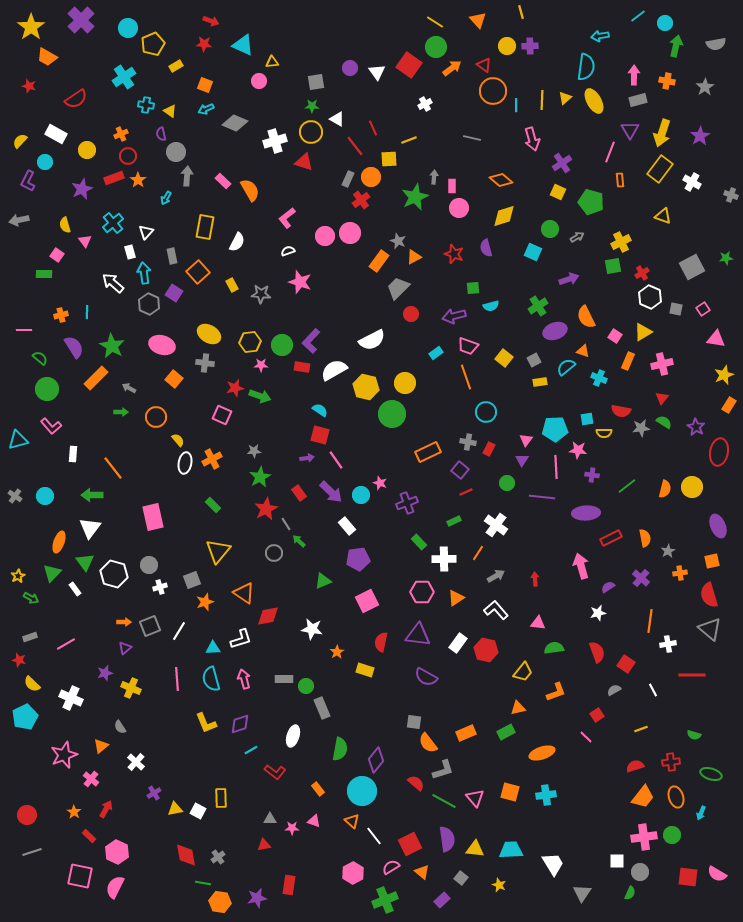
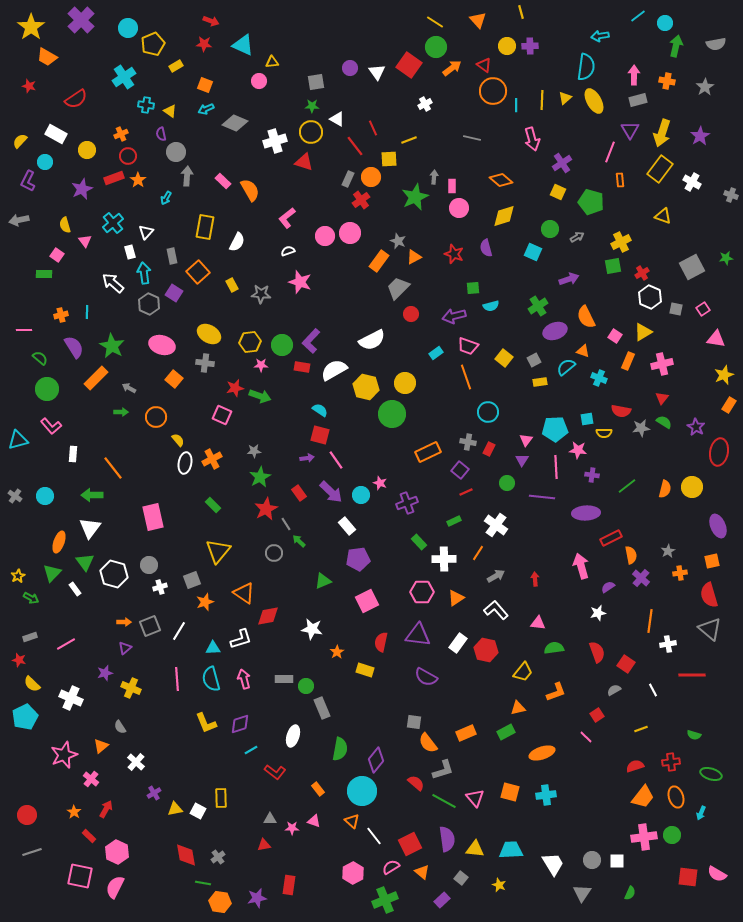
cyan circle at (486, 412): moved 2 px right
orange semicircle at (645, 538): moved 14 px left, 17 px down
gray circle at (640, 872): moved 48 px left, 12 px up
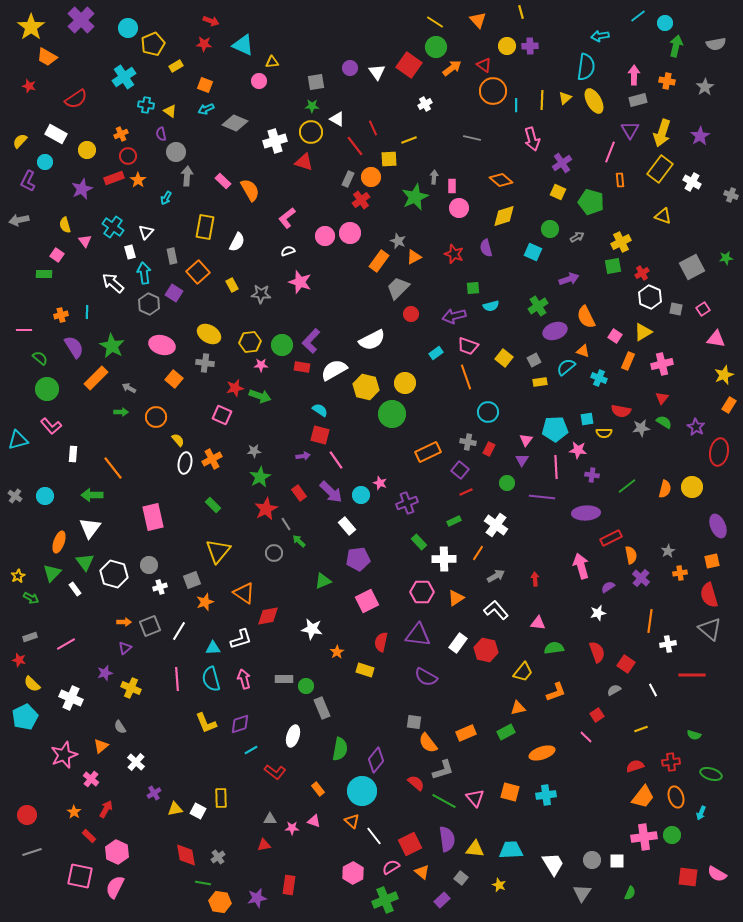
cyan cross at (113, 223): moved 4 px down; rotated 15 degrees counterclockwise
purple arrow at (307, 458): moved 4 px left, 2 px up
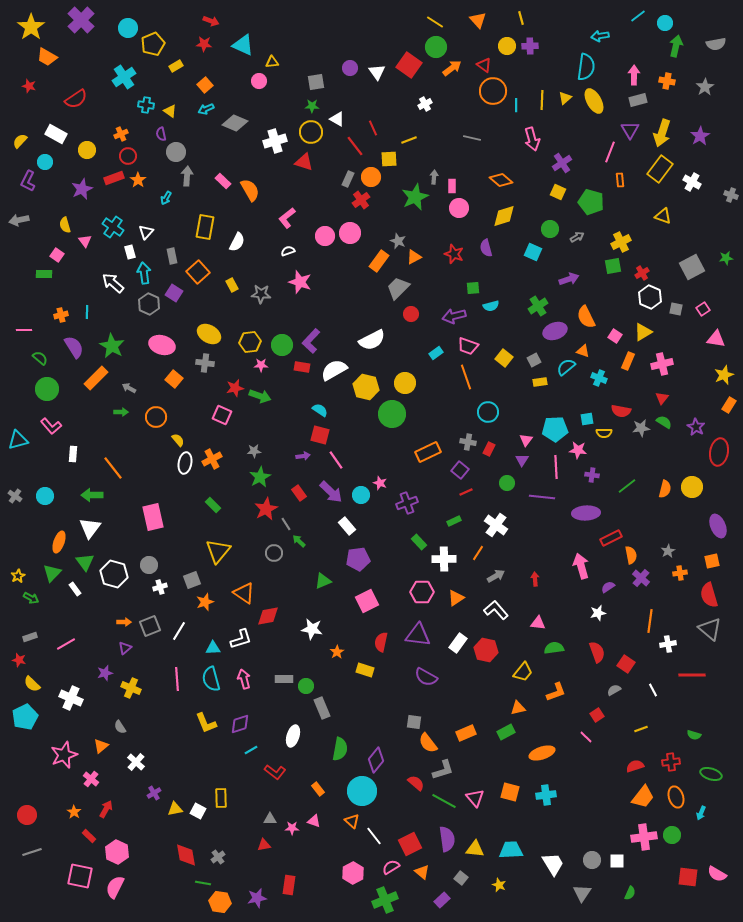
yellow line at (521, 12): moved 6 px down
orange square at (205, 85): rotated 28 degrees clockwise
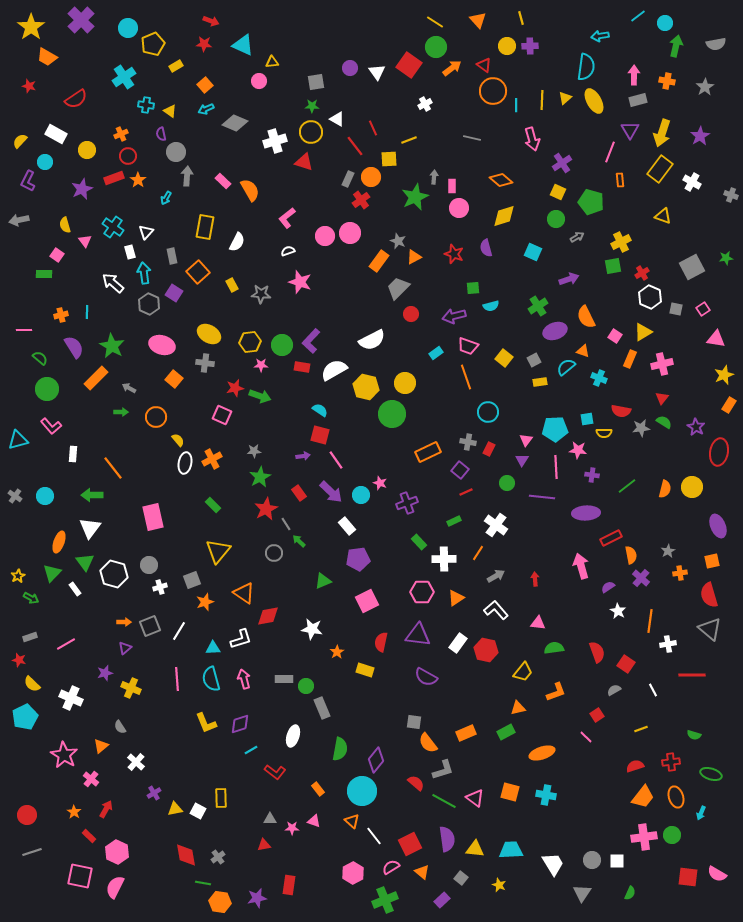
green circle at (550, 229): moved 6 px right, 10 px up
orange rectangle at (628, 361): moved 2 px right, 2 px up
white star at (598, 613): moved 20 px right, 2 px up; rotated 28 degrees counterclockwise
pink star at (64, 755): rotated 20 degrees counterclockwise
cyan cross at (546, 795): rotated 18 degrees clockwise
pink triangle at (475, 798): rotated 12 degrees counterclockwise
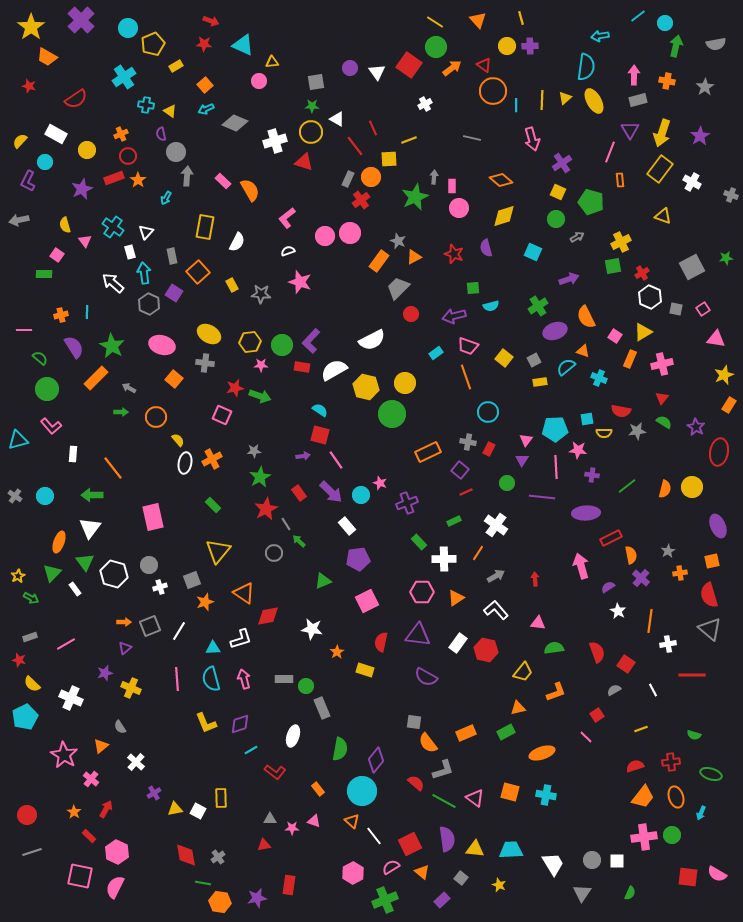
gray star at (641, 428): moved 4 px left, 3 px down
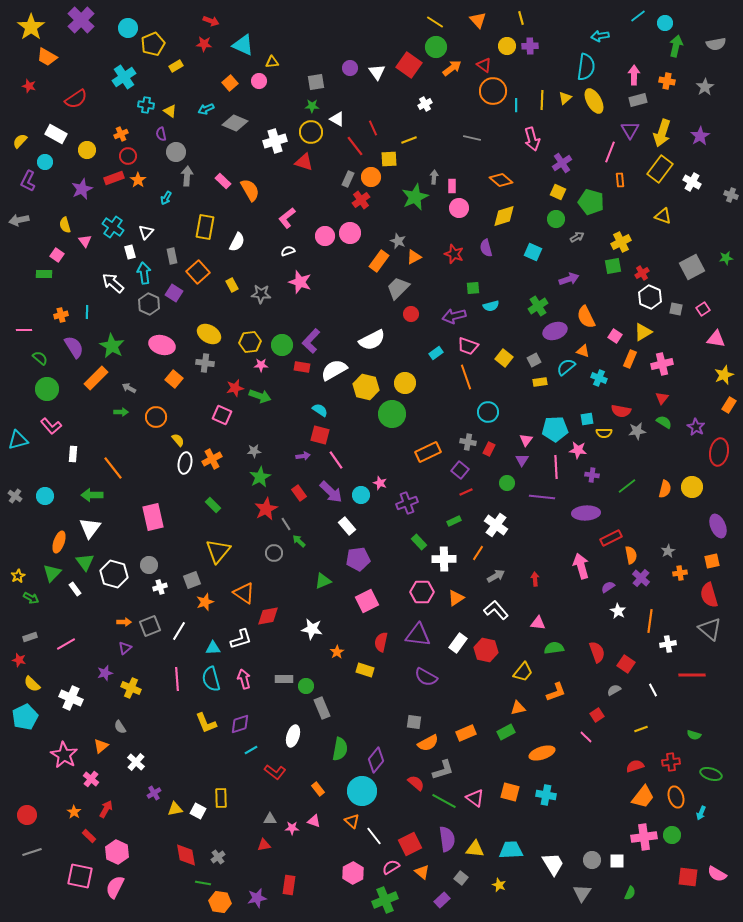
orange square at (205, 85): moved 25 px right, 2 px up
orange semicircle at (428, 743): rotated 80 degrees counterclockwise
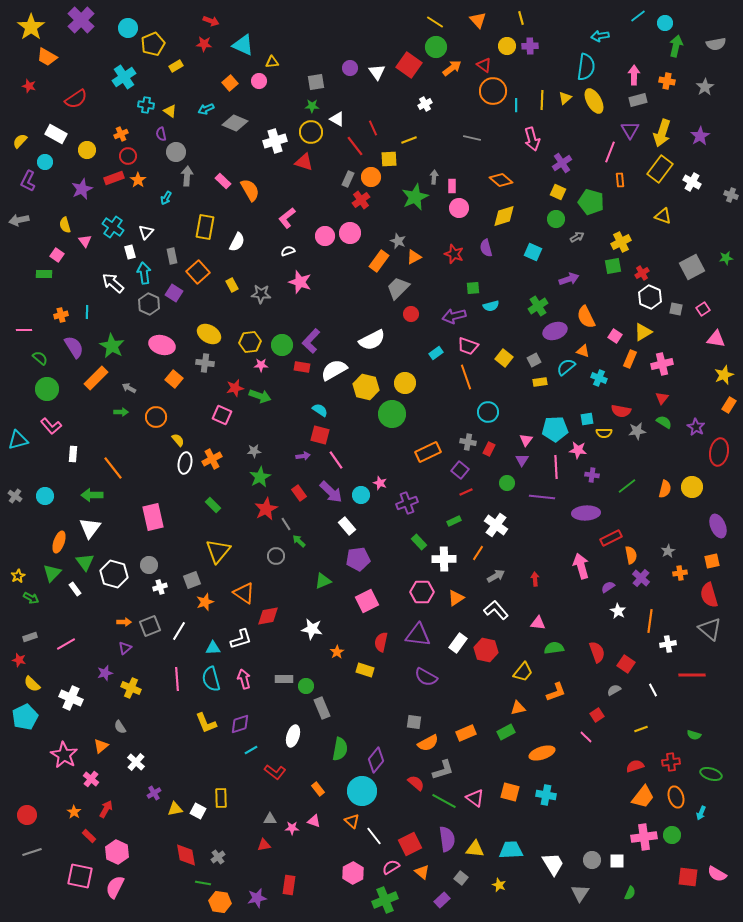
gray circle at (274, 553): moved 2 px right, 3 px down
gray triangle at (582, 893): moved 2 px left
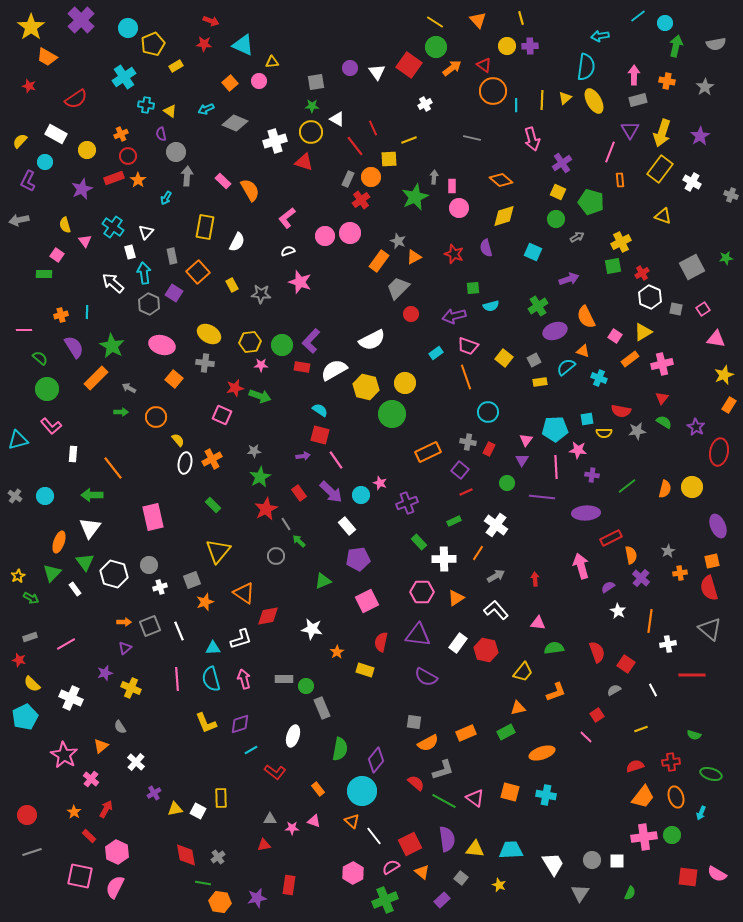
orange rectangle at (630, 359): rotated 30 degrees clockwise
red semicircle at (709, 595): moved 7 px up
white line at (179, 631): rotated 54 degrees counterclockwise
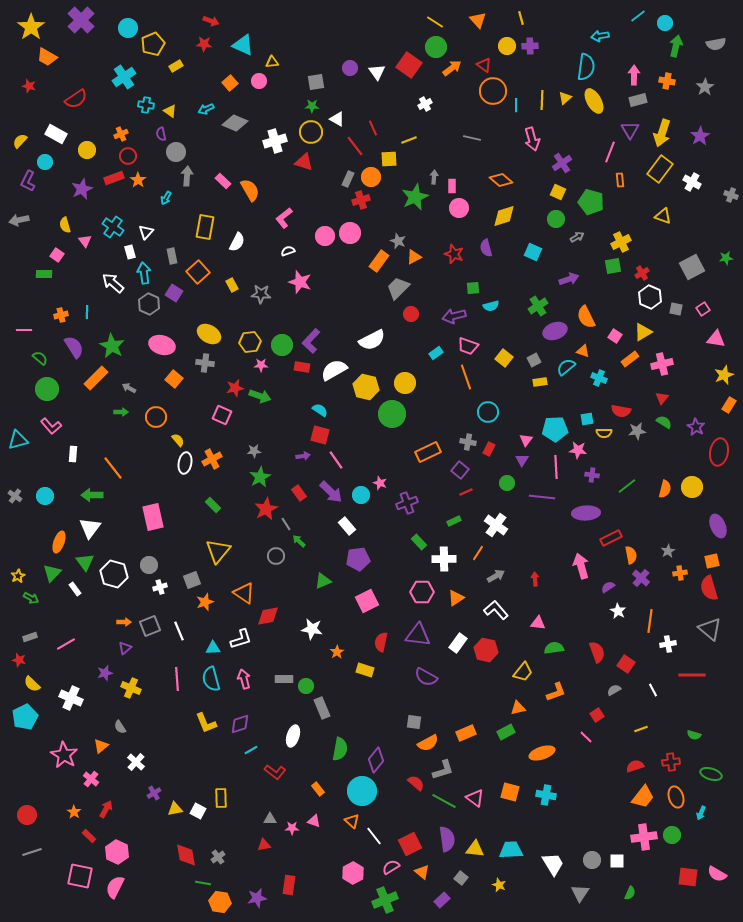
red cross at (361, 200): rotated 18 degrees clockwise
pink L-shape at (287, 218): moved 3 px left
